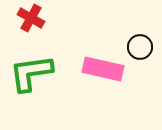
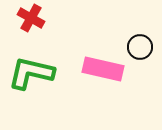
green L-shape: rotated 21 degrees clockwise
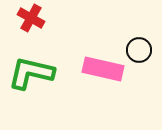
black circle: moved 1 px left, 3 px down
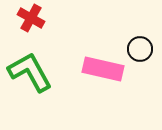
black circle: moved 1 px right, 1 px up
green L-shape: moved 1 px left, 1 px up; rotated 48 degrees clockwise
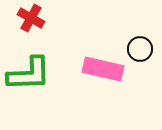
green L-shape: moved 1 px left, 2 px down; rotated 117 degrees clockwise
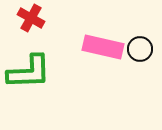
pink rectangle: moved 22 px up
green L-shape: moved 2 px up
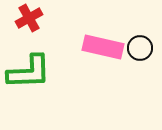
red cross: moved 2 px left; rotated 32 degrees clockwise
black circle: moved 1 px up
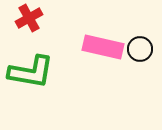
black circle: moved 1 px down
green L-shape: moved 2 px right; rotated 12 degrees clockwise
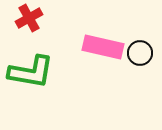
black circle: moved 4 px down
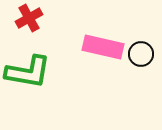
black circle: moved 1 px right, 1 px down
green L-shape: moved 3 px left
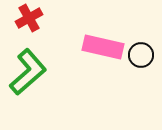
black circle: moved 1 px down
green L-shape: rotated 51 degrees counterclockwise
